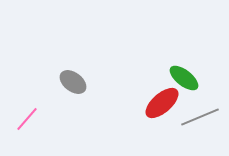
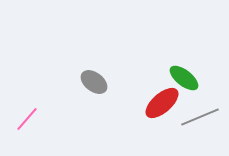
gray ellipse: moved 21 px right
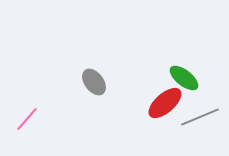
gray ellipse: rotated 16 degrees clockwise
red ellipse: moved 3 px right
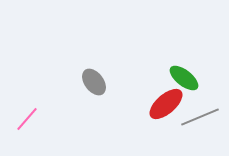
red ellipse: moved 1 px right, 1 px down
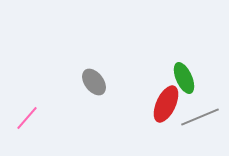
green ellipse: rotated 28 degrees clockwise
red ellipse: rotated 24 degrees counterclockwise
pink line: moved 1 px up
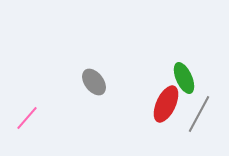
gray line: moved 1 px left, 3 px up; rotated 39 degrees counterclockwise
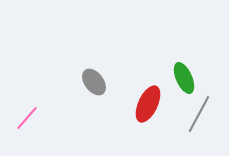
red ellipse: moved 18 px left
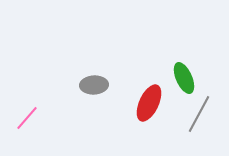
gray ellipse: moved 3 px down; rotated 56 degrees counterclockwise
red ellipse: moved 1 px right, 1 px up
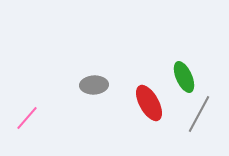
green ellipse: moved 1 px up
red ellipse: rotated 54 degrees counterclockwise
